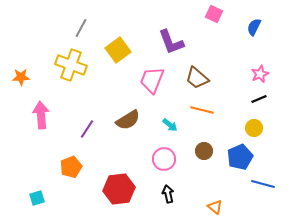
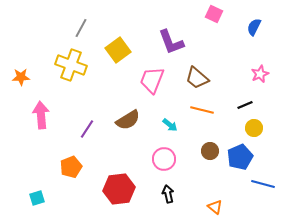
black line: moved 14 px left, 6 px down
brown circle: moved 6 px right
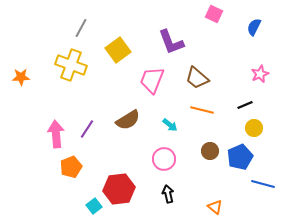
pink arrow: moved 15 px right, 19 px down
cyan square: moved 57 px right, 8 px down; rotated 21 degrees counterclockwise
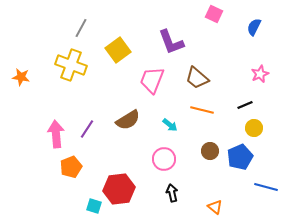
orange star: rotated 12 degrees clockwise
blue line: moved 3 px right, 3 px down
black arrow: moved 4 px right, 1 px up
cyan square: rotated 35 degrees counterclockwise
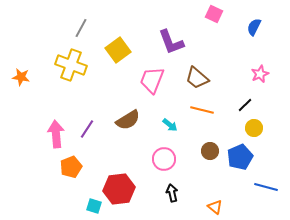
black line: rotated 21 degrees counterclockwise
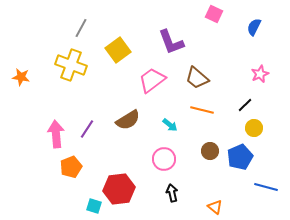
pink trapezoid: rotated 32 degrees clockwise
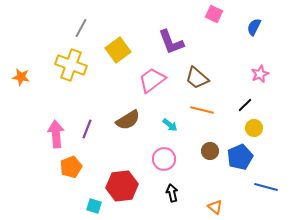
purple line: rotated 12 degrees counterclockwise
red hexagon: moved 3 px right, 3 px up
